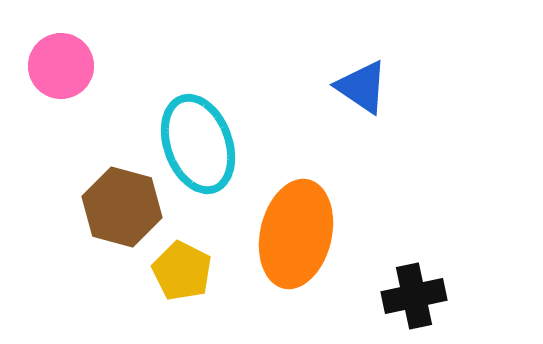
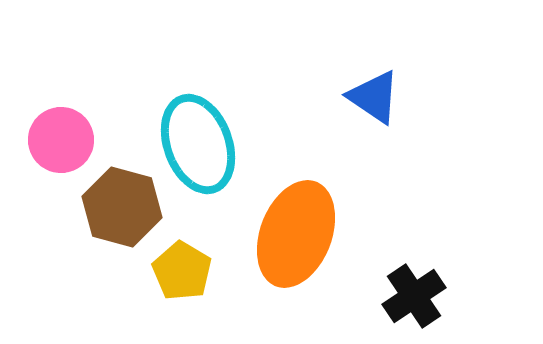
pink circle: moved 74 px down
blue triangle: moved 12 px right, 10 px down
orange ellipse: rotated 8 degrees clockwise
yellow pentagon: rotated 4 degrees clockwise
black cross: rotated 22 degrees counterclockwise
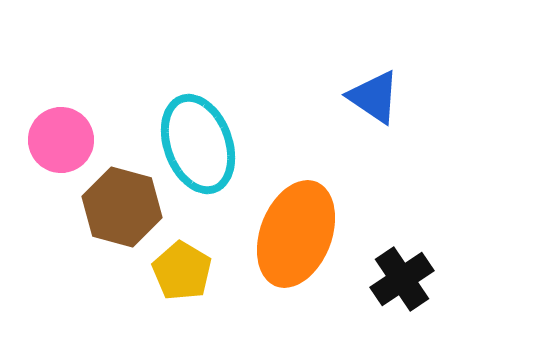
black cross: moved 12 px left, 17 px up
